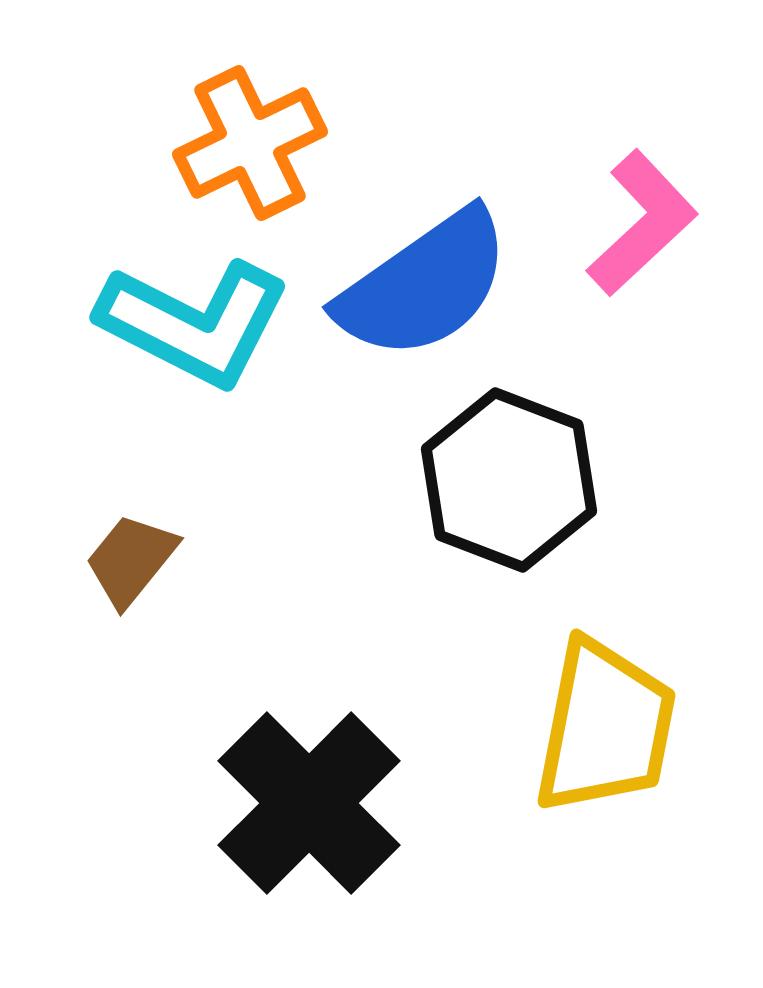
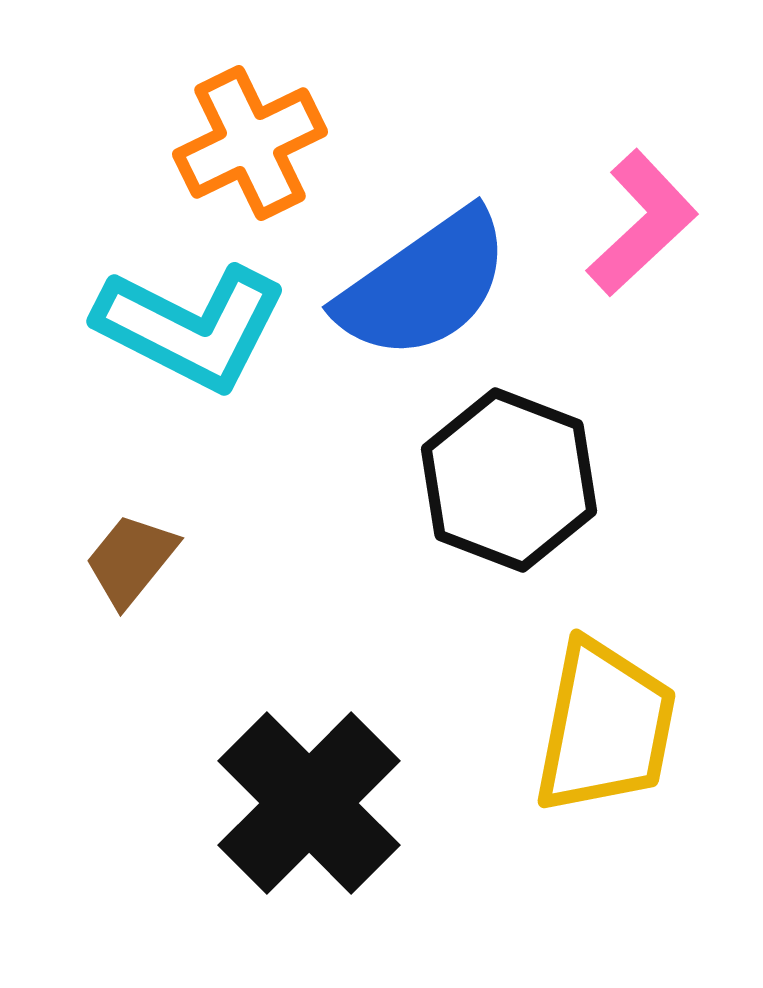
cyan L-shape: moved 3 px left, 4 px down
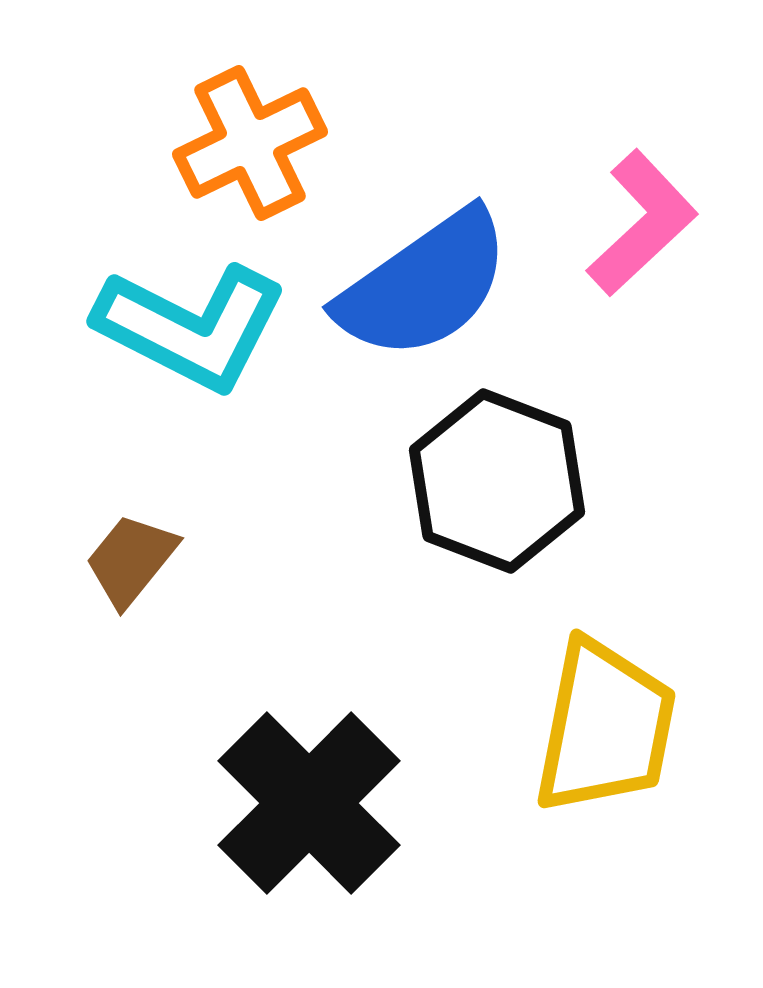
black hexagon: moved 12 px left, 1 px down
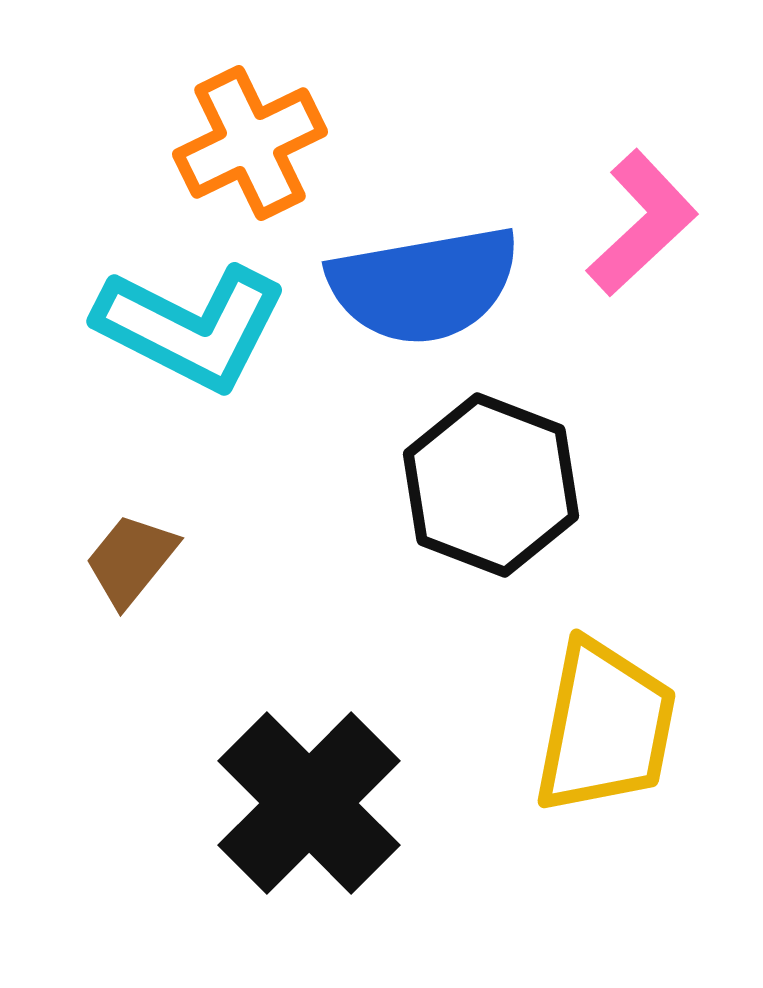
blue semicircle: rotated 25 degrees clockwise
black hexagon: moved 6 px left, 4 px down
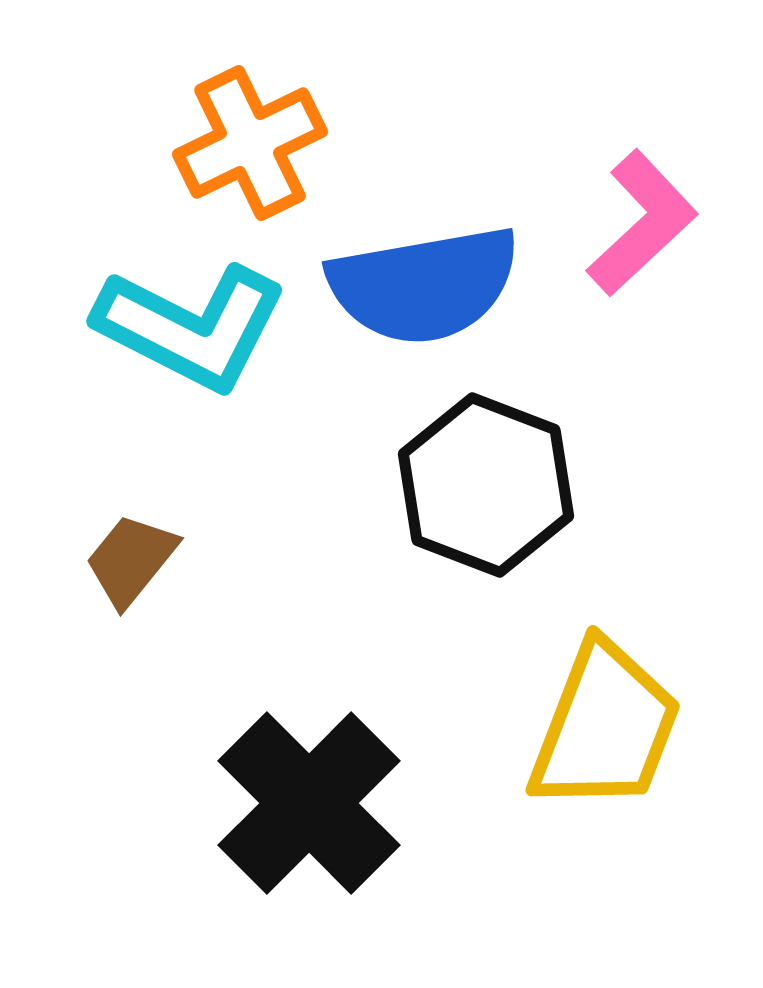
black hexagon: moved 5 px left
yellow trapezoid: rotated 10 degrees clockwise
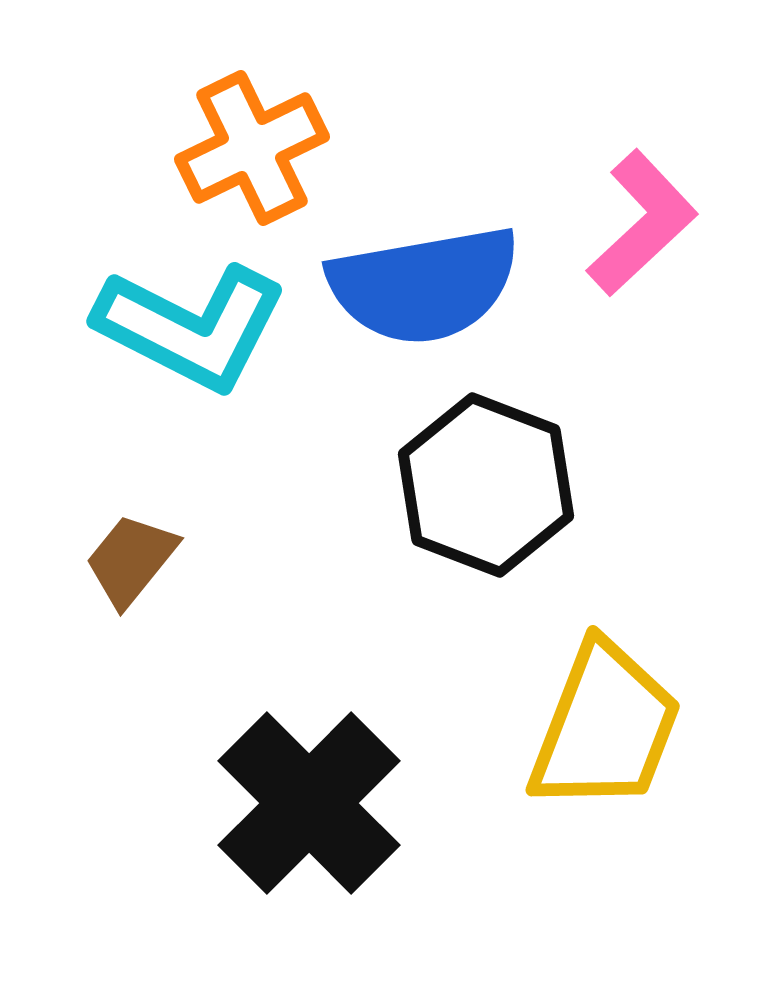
orange cross: moved 2 px right, 5 px down
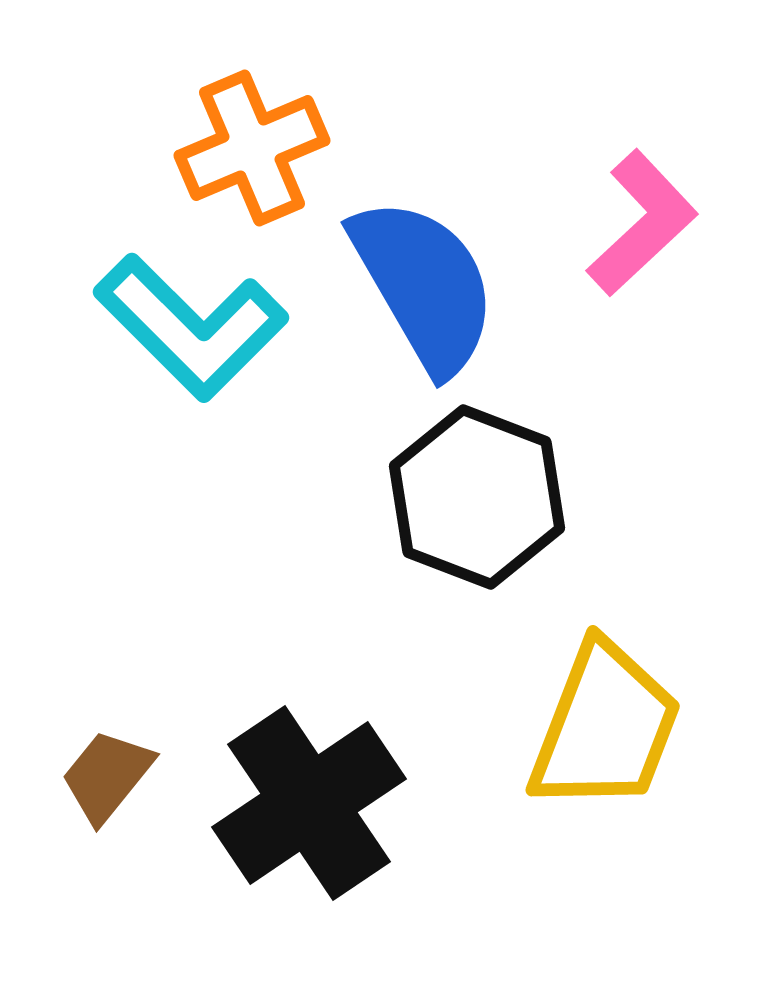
orange cross: rotated 3 degrees clockwise
blue semicircle: rotated 110 degrees counterclockwise
cyan L-shape: rotated 18 degrees clockwise
black hexagon: moved 9 px left, 12 px down
brown trapezoid: moved 24 px left, 216 px down
black cross: rotated 11 degrees clockwise
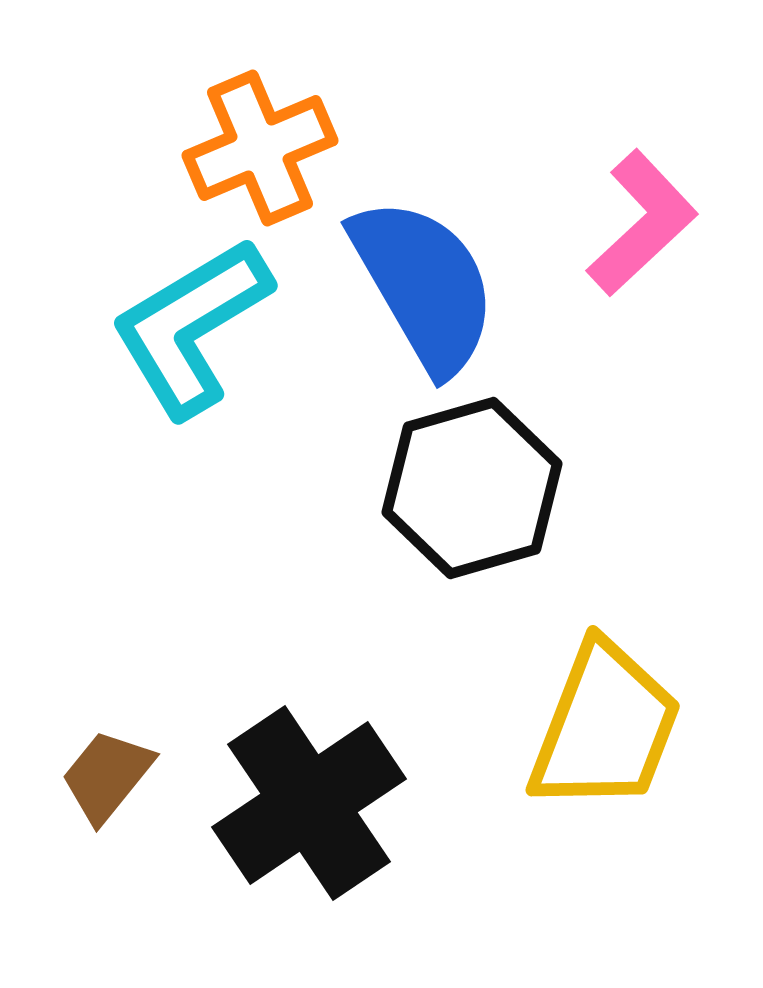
orange cross: moved 8 px right
cyan L-shape: rotated 104 degrees clockwise
black hexagon: moved 5 px left, 9 px up; rotated 23 degrees clockwise
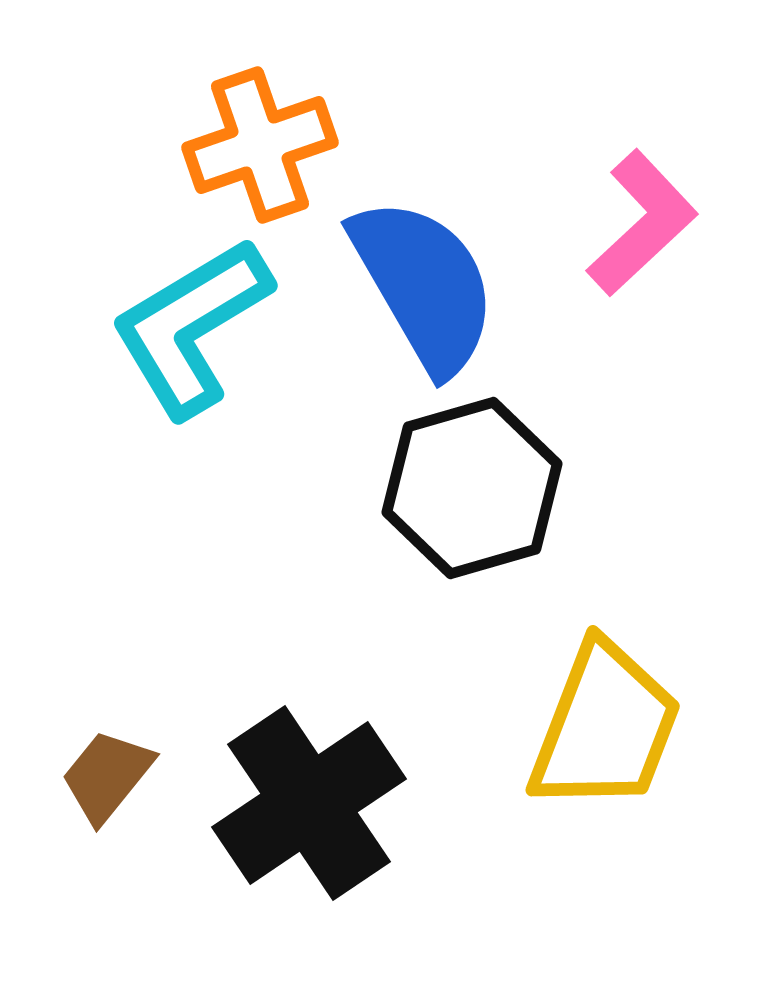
orange cross: moved 3 px up; rotated 4 degrees clockwise
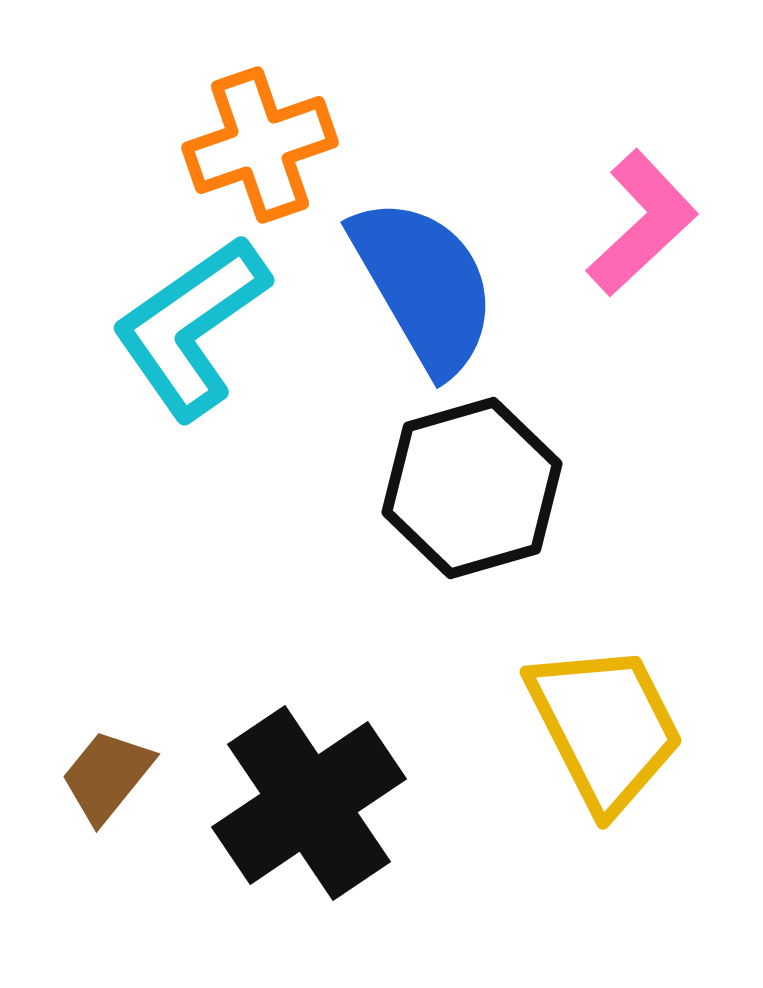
cyan L-shape: rotated 4 degrees counterclockwise
yellow trapezoid: rotated 48 degrees counterclockwise
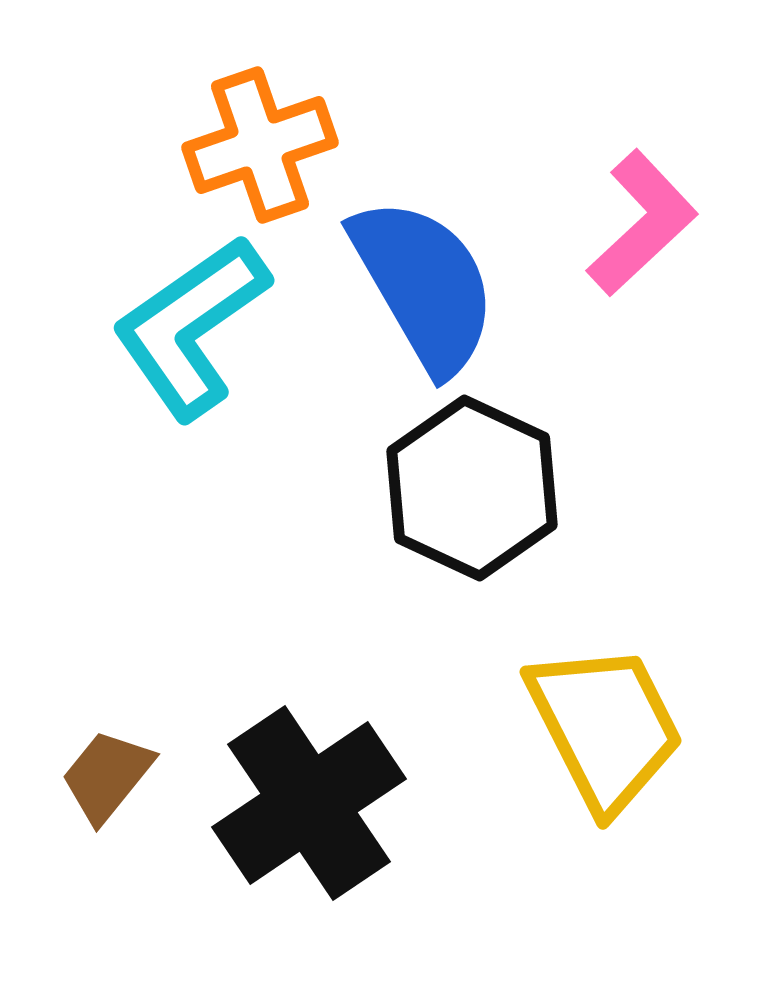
black hexagon: rotated 19 degrees counterclockwise
